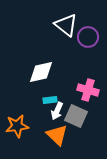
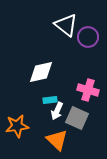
gray square: moved 1 px right, 2 px down
orange triangle: moved 5 px down
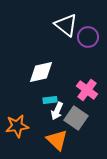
pink cross: moved 1 px left; rotated 20 degrees clockwise
gray square: moved 1 px left; rotated 10 degrees clockwise
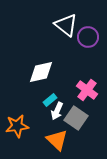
cyan rectangle: rotated 32 degrees counterclockwise
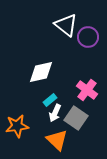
white arrow: moved 2 px left, 2 px down
